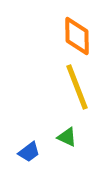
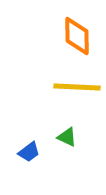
yellow line: rotated 66 degrees counterclockwise
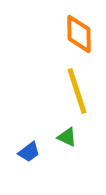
orange diamond: moved 2 px right, 2 px up
yellow line: moved 4 px down; rotated 69 degrees clockwise
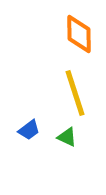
yellow line: moved 2 px left, 2 px down
blue trapezoid: moved 22 px up
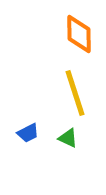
blue trapezoid: moved 1 px left, 3 px down; rotated 10 degrees clockwise
green triangle: moved 1 px right, 1 px down
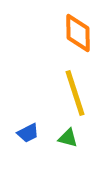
orange diamond: moved 1 px left, 1 px up
green triangle: rotated 10 degrees counterclockwise
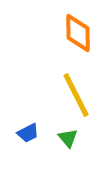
yellow line: moved 1 px right, 2 px down; rotated 9 degrees counterclockwise
green triangle: rotated 35 degrees clockwise
